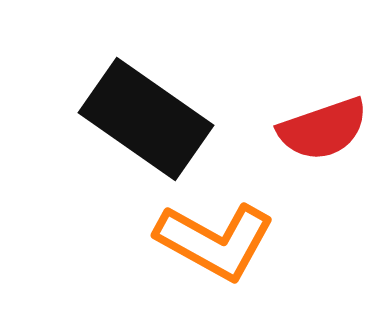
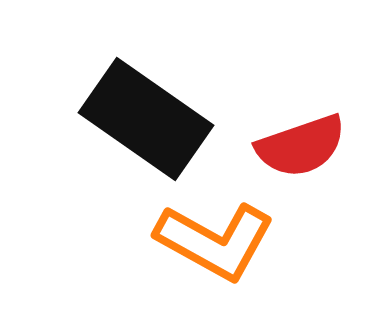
red semicircle: moved 22 px left, 17 px down
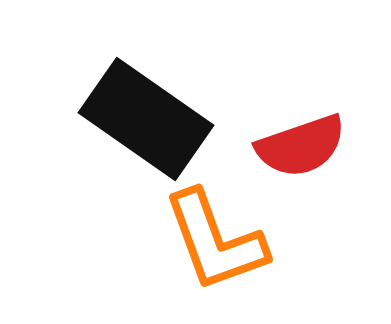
orange L-shape: rotated 41 degrees clockwise
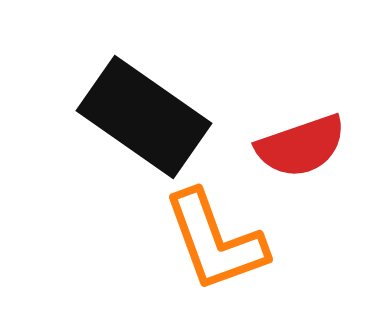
black rectangle: moved 2 px left, 2 px up
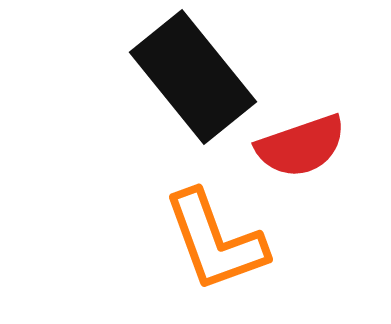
black rectangle: moved 49 px right, 40 px up; rotated 16 degrees clockwise
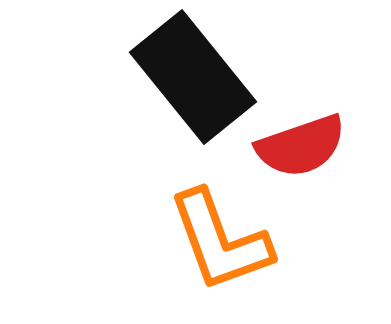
orange L-shape: moved 5 px right
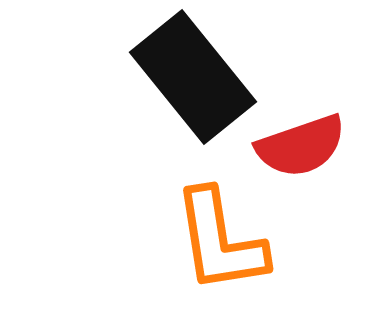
orange L-shape: rotated 11 degrees clockwise
